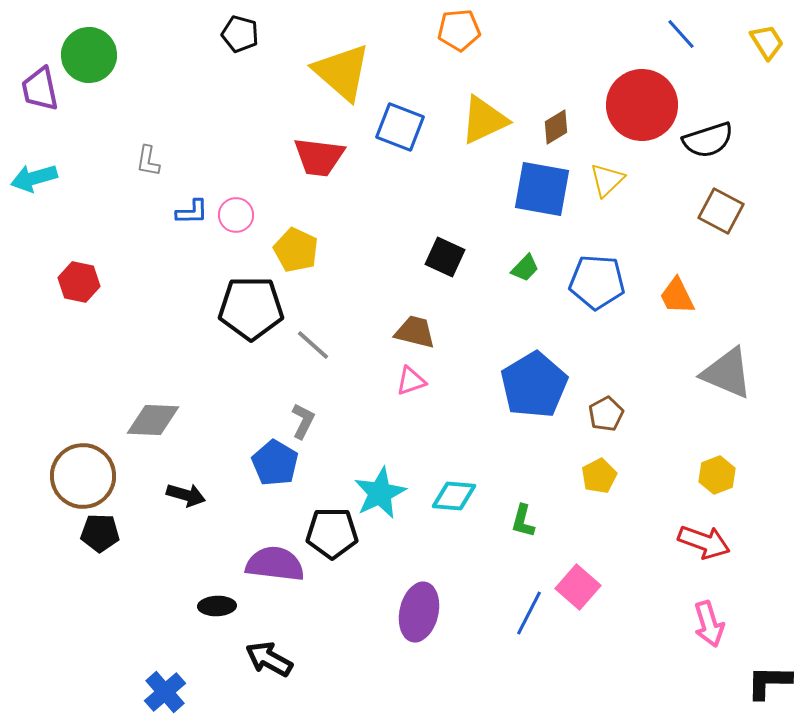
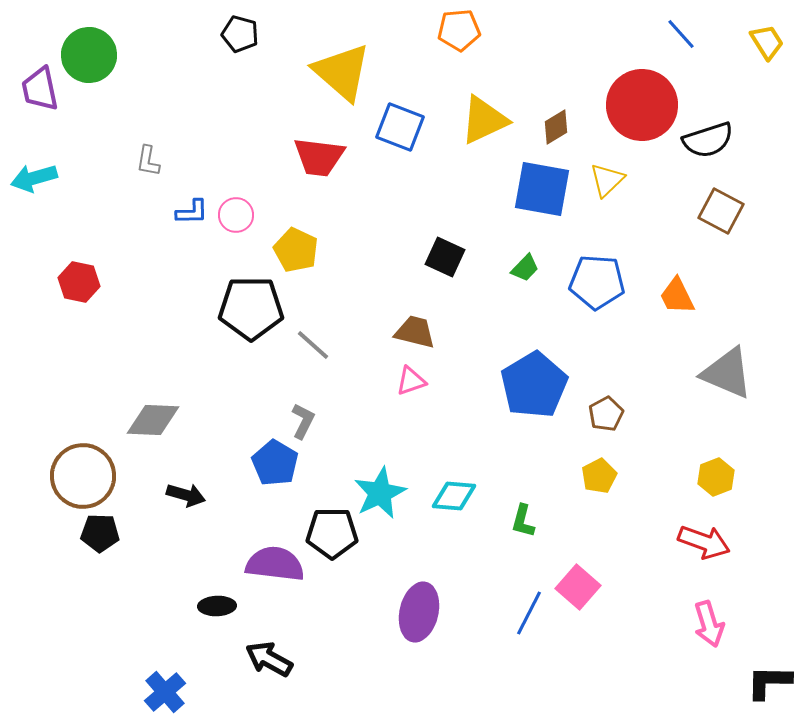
yellow hexagon at (717, 475): moved 1 px left, 2 px down
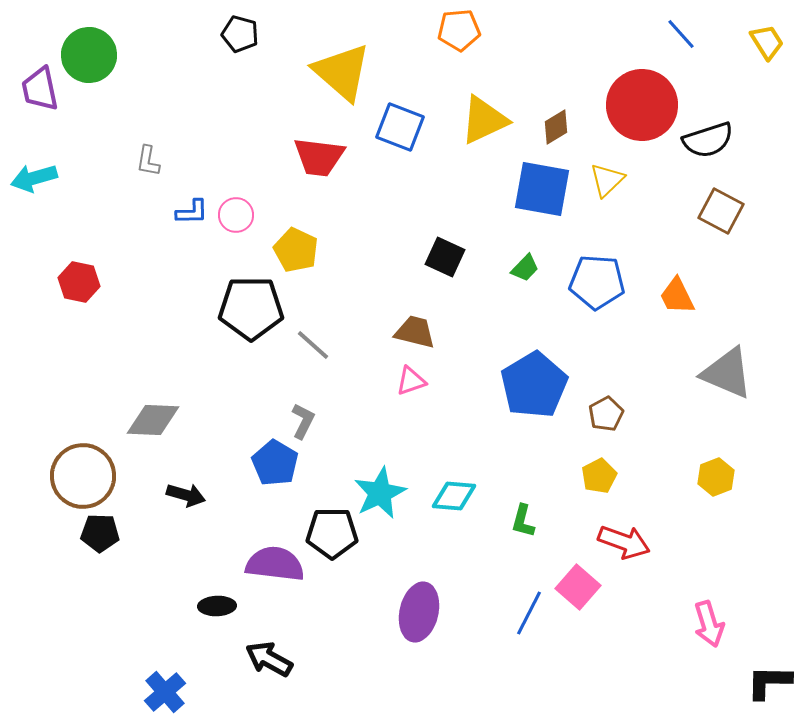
red arrow at (704, 542): moved 80 px left
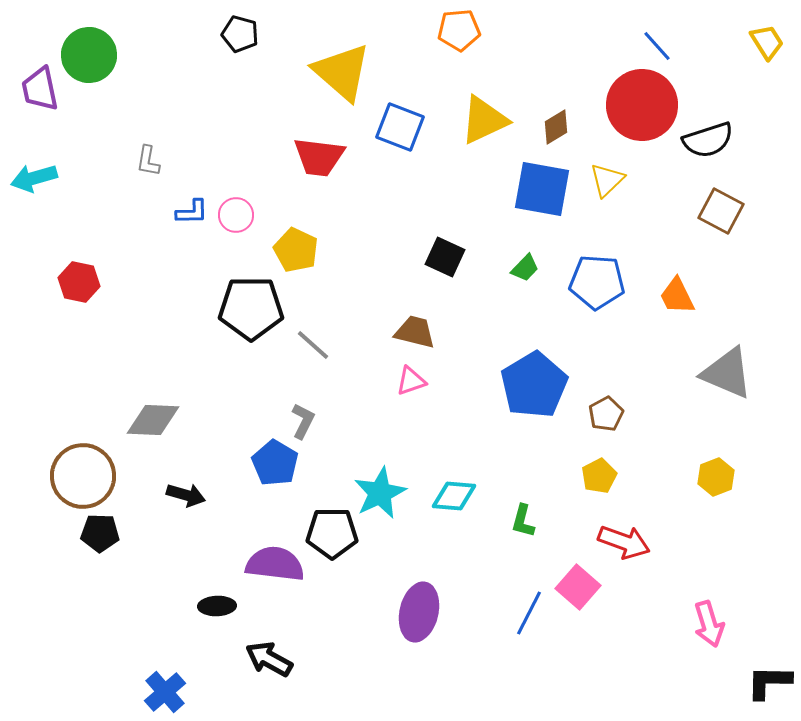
blue line at (681, 34): moved 24 px left, 12 px down
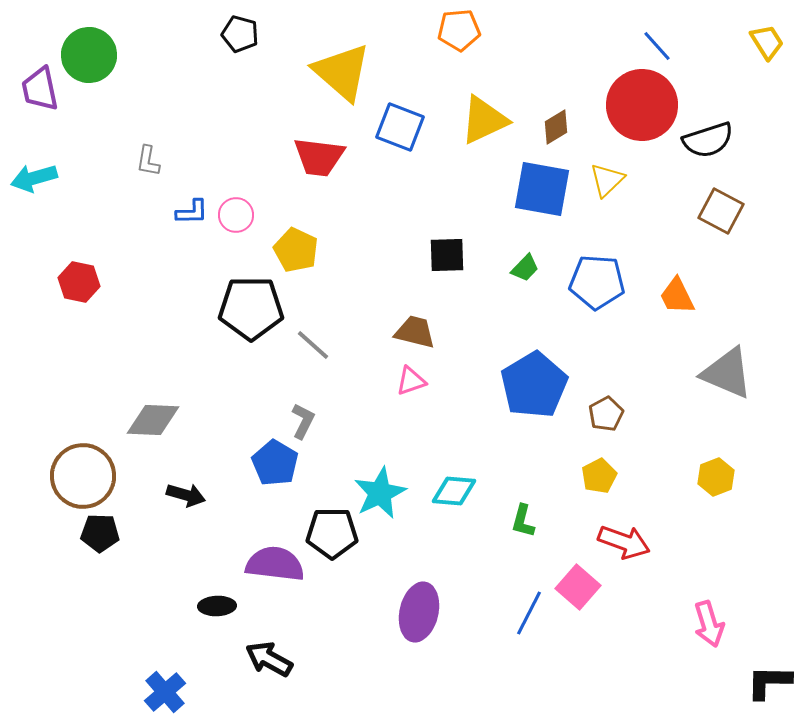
black square at (445, 257): moved 2 px right, 2 px up; rotated 27 degrees counterclockwise
cyan diamond at (454, 496): moved 5 px up
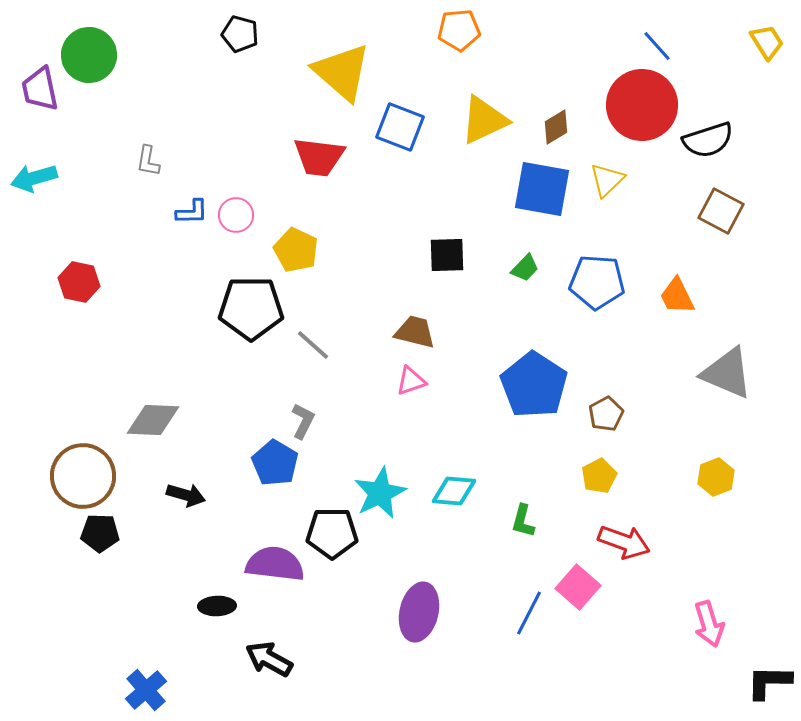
blue pentagon at (534, 385): rotated 8 degrees counterclockwise
blue cross at (165, 692): moved 19 px left, 2 px up
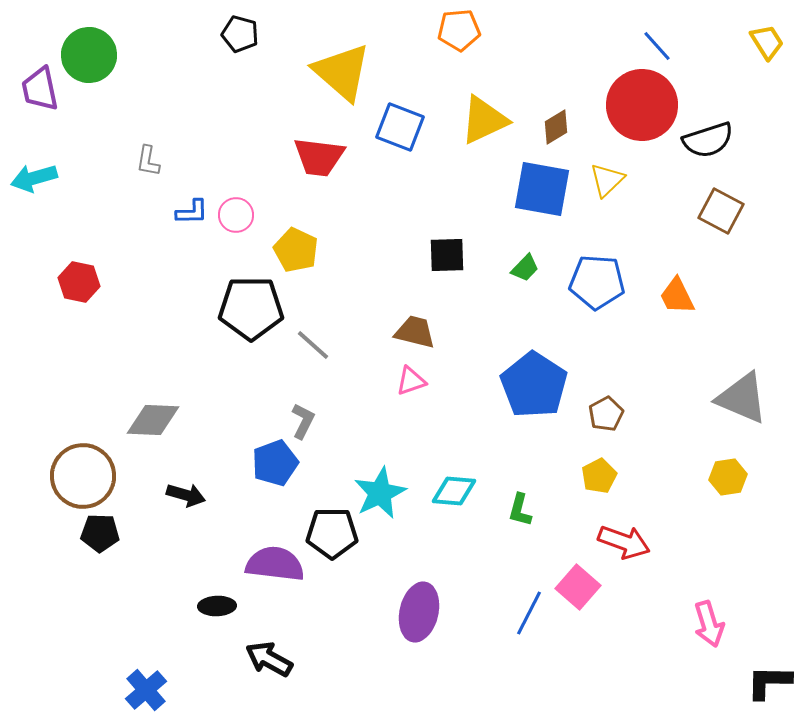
gray triangle at (727, 373): moved 15 px right, 25 px down
blue pentagon at (275, 463): rotated 21 degrees clockwise
yellow hexagon at (716, 477): moved 12 px right; rotated 12 degrees clockwise
green L-shape at (523, 521): moved 3 px left, 11 px up
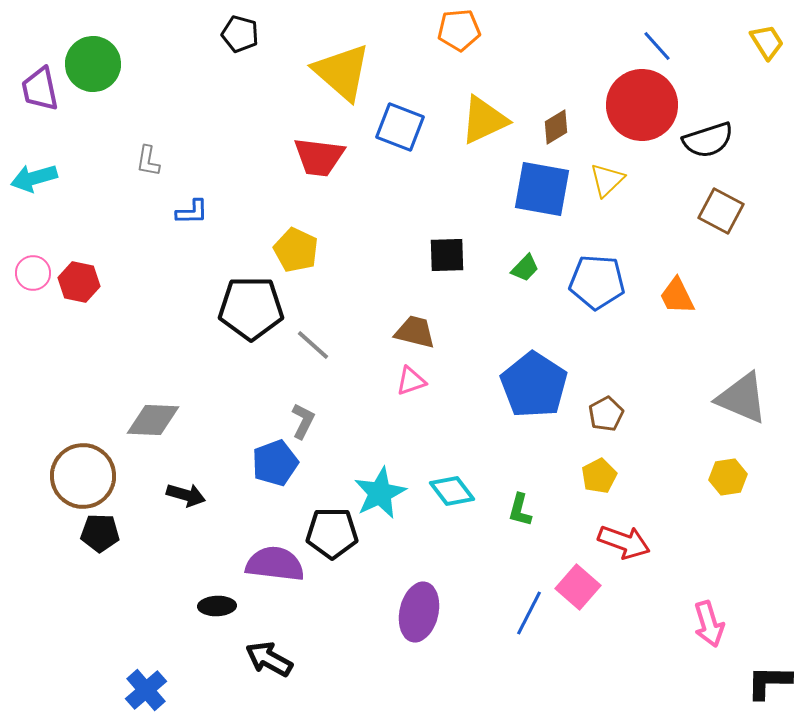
green circle at (89, 55): moved 4 px right, 9 px down
pink circle at (236, 215): moved 203 px left, 58 px down
cyan diamond at (454, 491): moved 2 px left; rotated 48 degrees clockwise
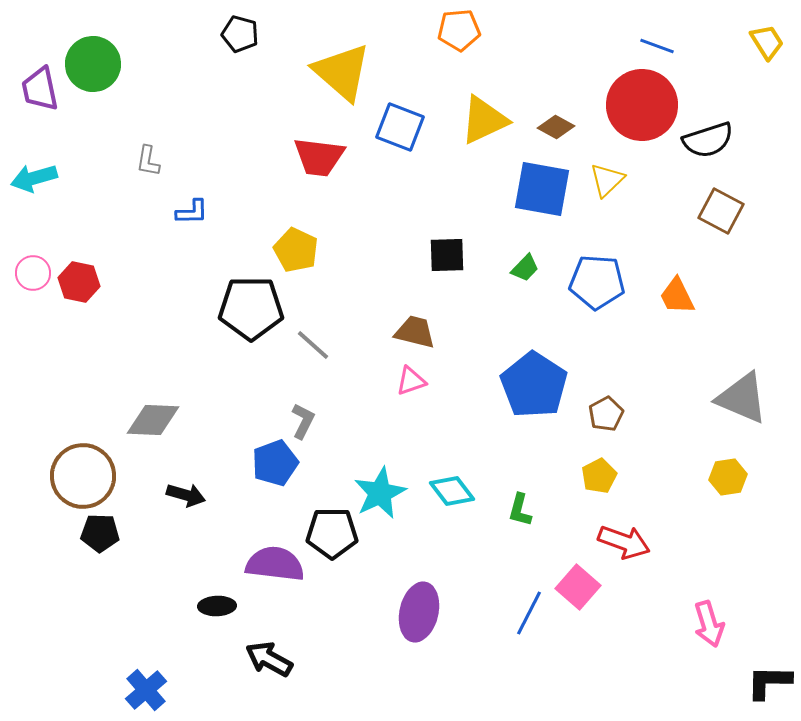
blue line at (657, 46): rotated 28 degrees counterclockwise
brown diamond at (556, 127): rotated 60 degrees clockwise
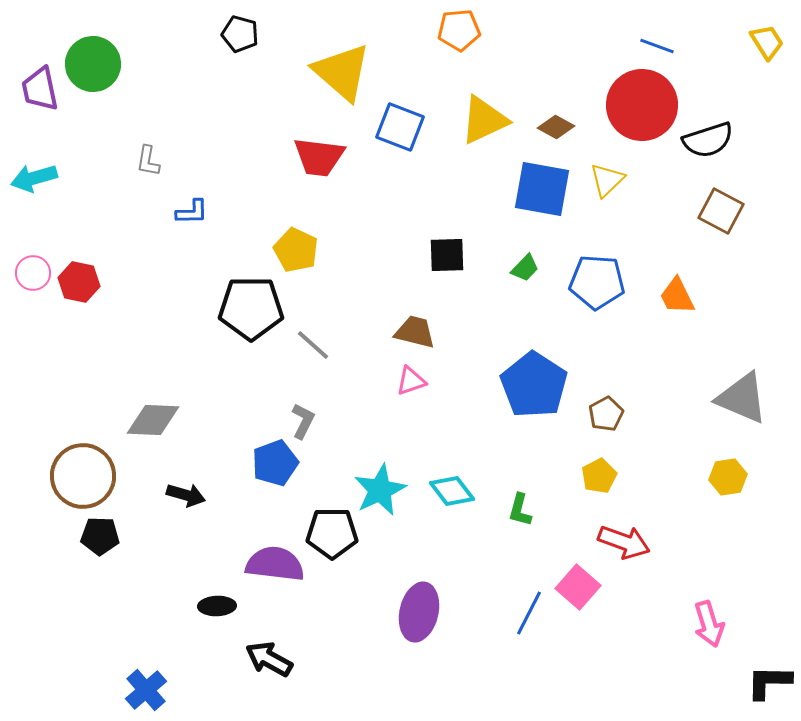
cyan star at (380, 493): moved 3 px up
black pentagon at (100, 533): moved 3 px down
